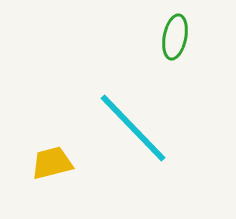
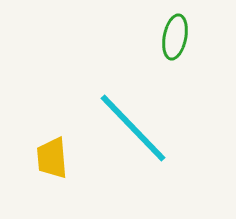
yellow trapezoid: moved 5 px up; rotated 81 degrees counterclockwise
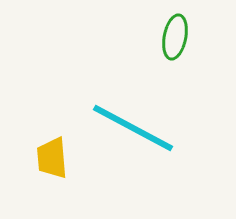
cyan line: rotated 18 degrees counterclockwise
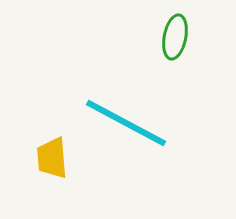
cyan line: moved 7 px left, 5 px up
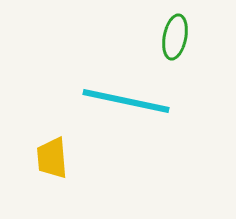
cyan line: moved 22 px up; rotated 16 degrees counterclockwise
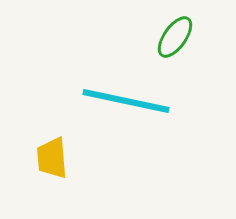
green ellipse: rotated 24 degrees clockwise
